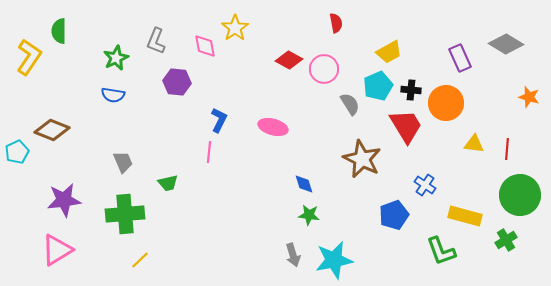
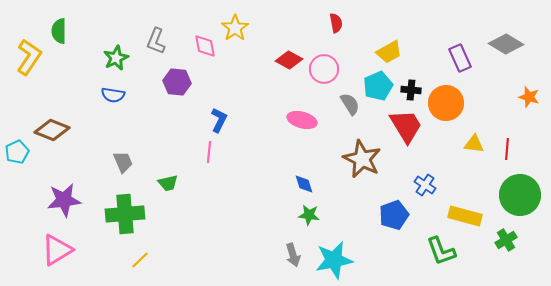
pink ellipse at (273, 127): moved 29 px right, 7 px up
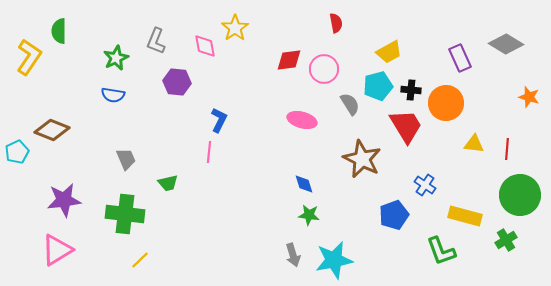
red diamond at (289, 60): rotated 36 degrees counterclockwise
cyan pentagon at (378, 86): rotated 8 degrees clockwise
gray trapezoid at (123, 162): moved 3 px right, 3 px up
green cross at (125, 214): rotated 12 degrees clockwise
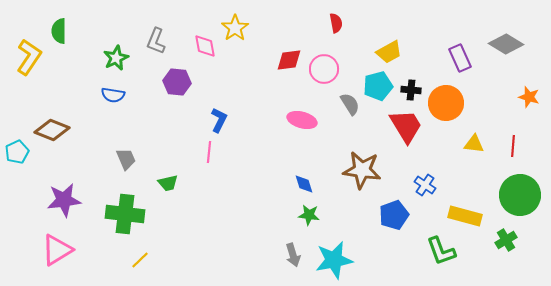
red line at (507, 149): moved 6 px right, 3 px up
brown star at (362, 159): moved 11 px down; rotated 18 degrees counterclockwise
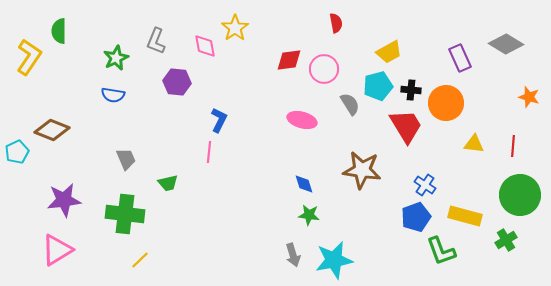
blue pentagon at (394, 215): moved 22 px right, 2 px down
